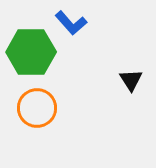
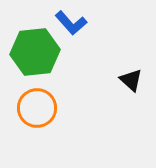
green hexagon: moved 4 px right; rotated 6 degrees counterclockwise
black triangle: rotated 15 degrees counterclockwise
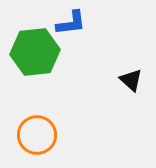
blue L-shape: rotated 56 degrees counterclockwise
orange circle: moved 27 px down
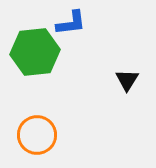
black triangle: moved 4 px left; rotated 20 degrees clockwise
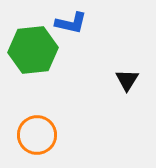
blue L-shape: rotated 20 degrees clockwise
green hexagon: moved 2 px left, 2 px up
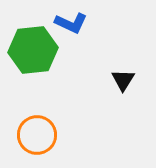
blue L-shape: rotated 12 degrees clockwise
black triangle: moved 4 px left
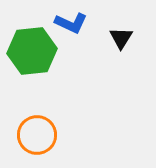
green hexagon: moved 1 px left, 1 px down
black triangle: moved 2 px left, 42 px up
